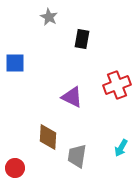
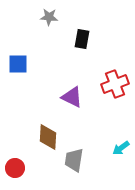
gray star: rotated 24 degrees counterclockwise
blue square: moved 3 px right, 1 px down
red cross: moved 2 px left, 1 px up
cyan arrow: rotated 24 degrees clockwise
gray trapezoid: moved 3 px left, 4 px down
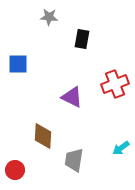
brown diamond: moved 5 px left, 1 px up
red circle: moved 2 px down
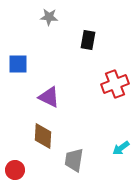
black rectangle: moved 6 px right, 1 px down
purple triangle: moved 23 px left
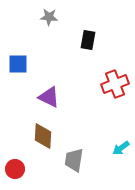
red circle: moved 1 px up
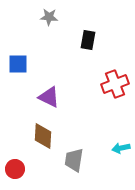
cyan arrow: rotated 24 degrees clockwise
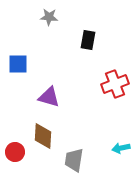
purple triangle: rotated 10 degrees counterclockwise
red circle: moved 17 px up
